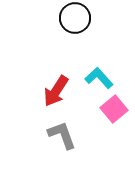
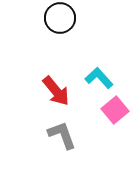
black circle: moved 15 px left
red arrow: rotated 72 degrees counterclockwise
pink square: moved 1 px right, 1 px down
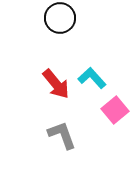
cyan L-shape: moved 7 px left
red arrow: moved 7 px up
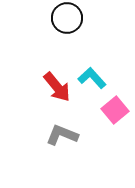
black circle: moved 7 px right
red arrow: moved 1 px right, 3 px down
gray L-shape: rotated 48 degrees counterclockwise
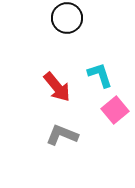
cyan L-shape: moved 8 px right, 3 px up; rotated 24 degrees clockwise
